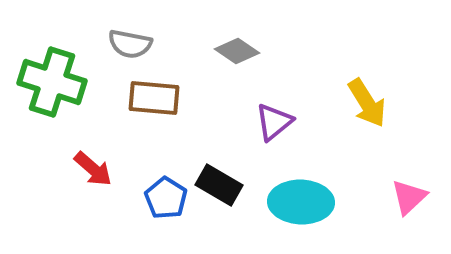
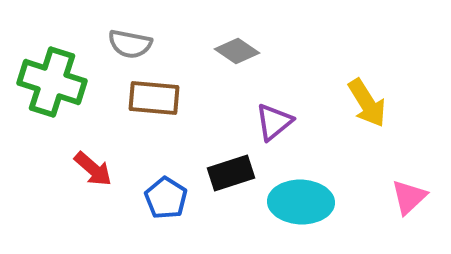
black rectangle: moved 12 px right, 12 px up; rotated 48 degrees counterclockwise
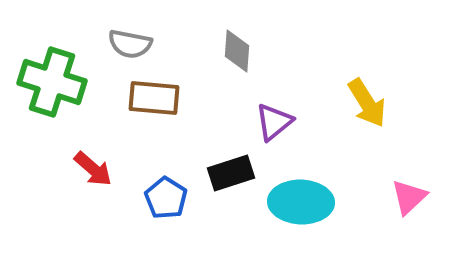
gray diamond: rotated 60 degrees clockwise
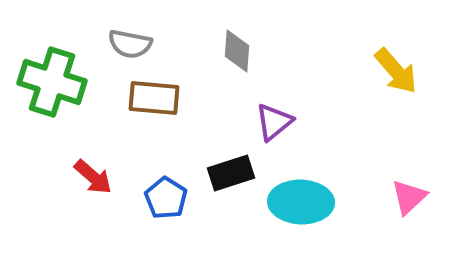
yellow arrow: moved 29 px right, 32 px up; rotated 9 degrees counterclockwise
red arrow: moved 8 px down
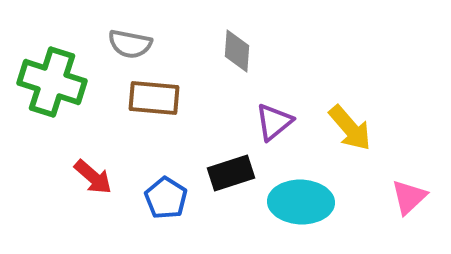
yellow arrow: moved 46 px left, 57 px down
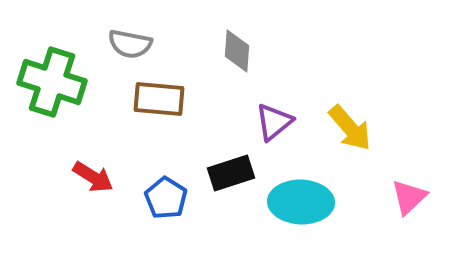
brown rectangle: moved 5 px right, 1 px down
red arrow: rotated 9 degrees counterclockwise
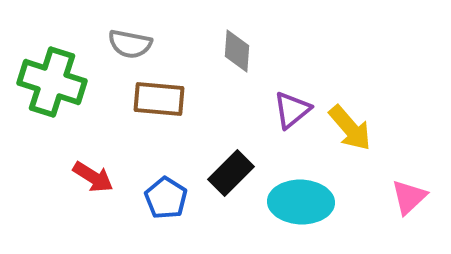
purple triangle: moved 18 px right, 12 px up
black rectangle: rotated 27 degrees counterclockwise
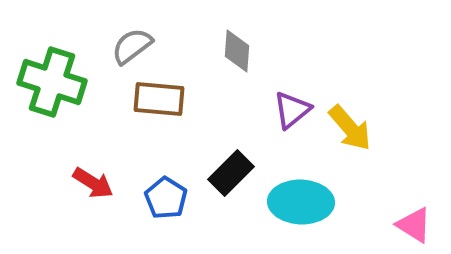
gray semicircle: moved 2 px right, 2 px down; rotated 132 degrees clockwise
red arrow: moved 6 px down
pink triangle: moved 5 px right, 28 px down; rotated 45 degrees counterclockwise
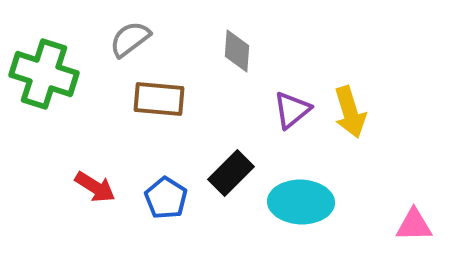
gray semicircle: moved 2 px left, 7 px up
green cross: moved 8 px left, 8 px up
yellow arrow: moved 16 px up; rotated 24 degrees clockwise
red arrow: moved 2 px right, 4 px down
pink triangle: rotated 33 degrees counterclockwise
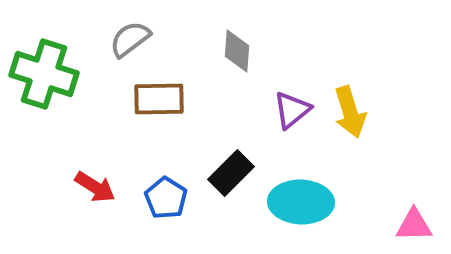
brown rectangle: rotated 6 degrees counterclockwise
